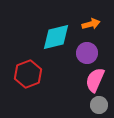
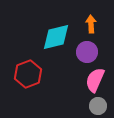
orange arrow: rotated 78 degrees counterclockwise
purple circle: moved 1 px up
gray circle: moved 1 px left, 1 px down
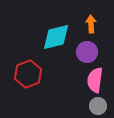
pink semicircle: rotated 15 degrees counterclockwise
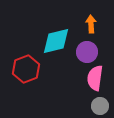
cyan diamond: moved 4 px down
red hexagon: moved 2 px left, 5 px up
pink semicircle: moved 2 px up
gray circle: moved 2 px right
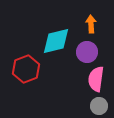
pink semicircle: moved 1 px right, 1 px down
gray circle: moved 1 px left
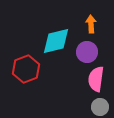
gray circle: moved 1 px right, 1 px down
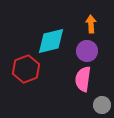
cyan diamond: moved 5 px left
purple circle: moved 1 px up
pink semicircle: moved 13 px left
gray circle: moved 2 px right, 2 px up
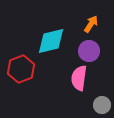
orange arrow: rotated 36 degrees clockwise
purple circle: moved 2 px right
red hexagon: moved 5 px left
pink semicircle: moved 4 px left, 1 px up
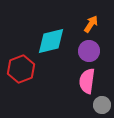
pink semicircle: moved 8 px right, 3 px down
